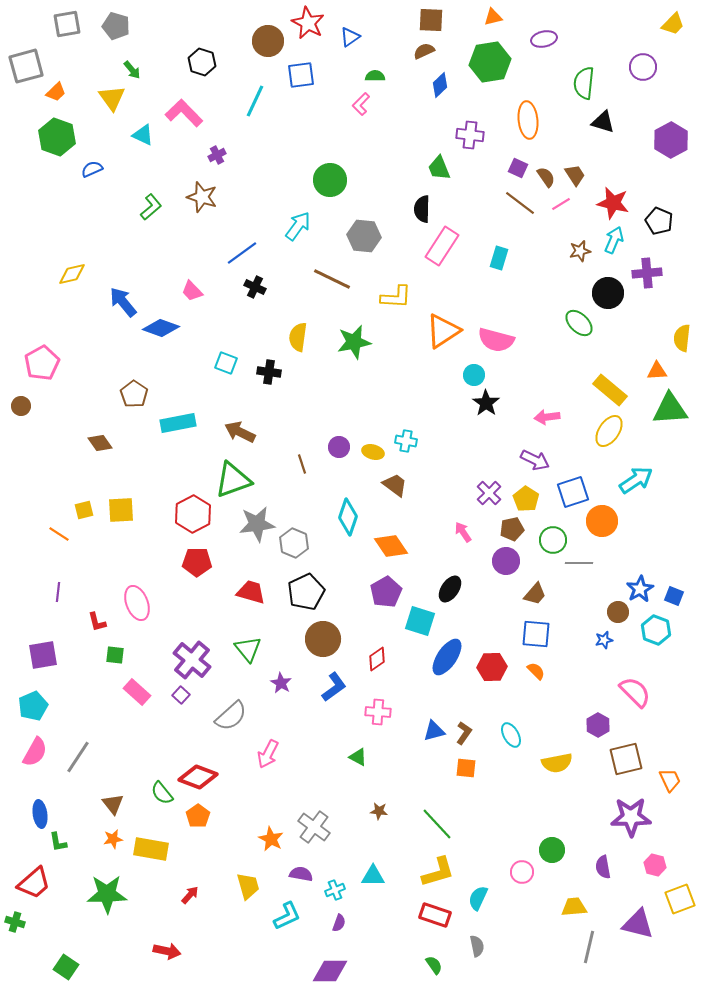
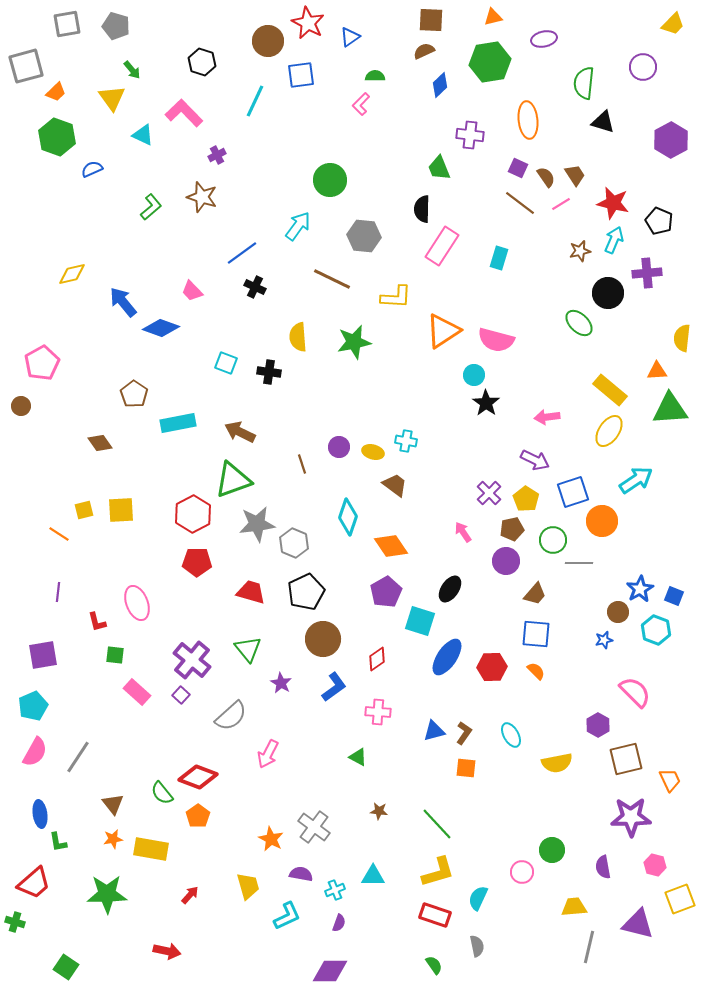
yellow semicircle at (298, 337): rotated 12 degrees counterclockwise
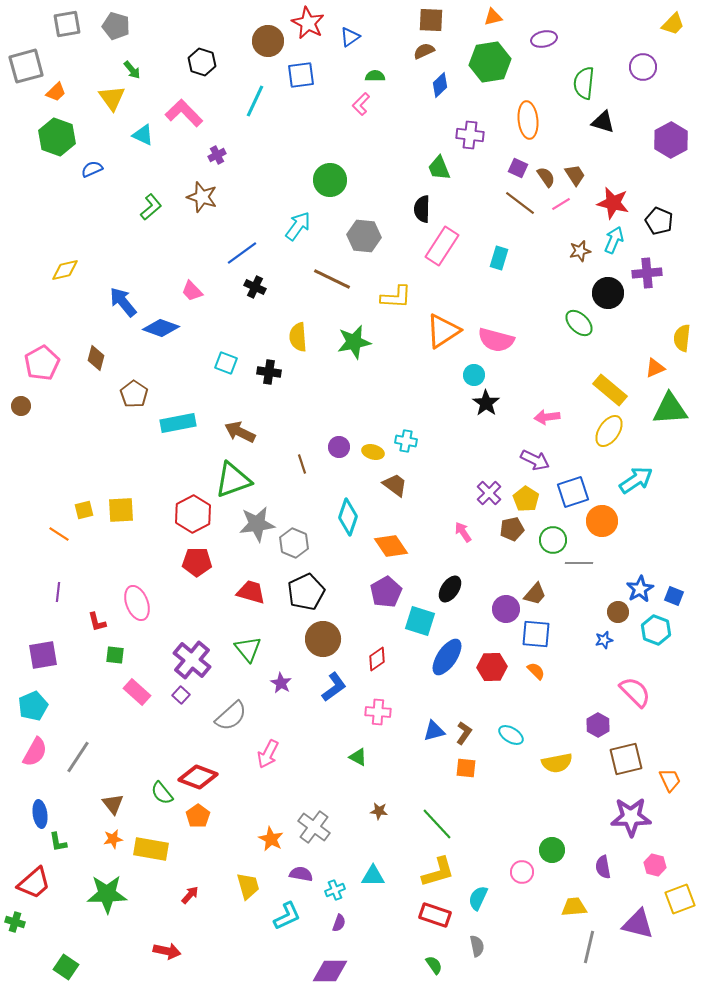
yellow diamond at (72, 274): moved 7 px left, 4 px up
orange triangle at (657, 371): moved 2 px left, 3 px up; rotated 20 degrees counterclockwise
brown diamond at (100, 443): moved 4 px left, 85 px up; rotated 50 degrees clockwise
purple circle at (506, 561): moved 48 px down
cyan ellipse at (511, 735): rotated 30 degrees counterclockwise
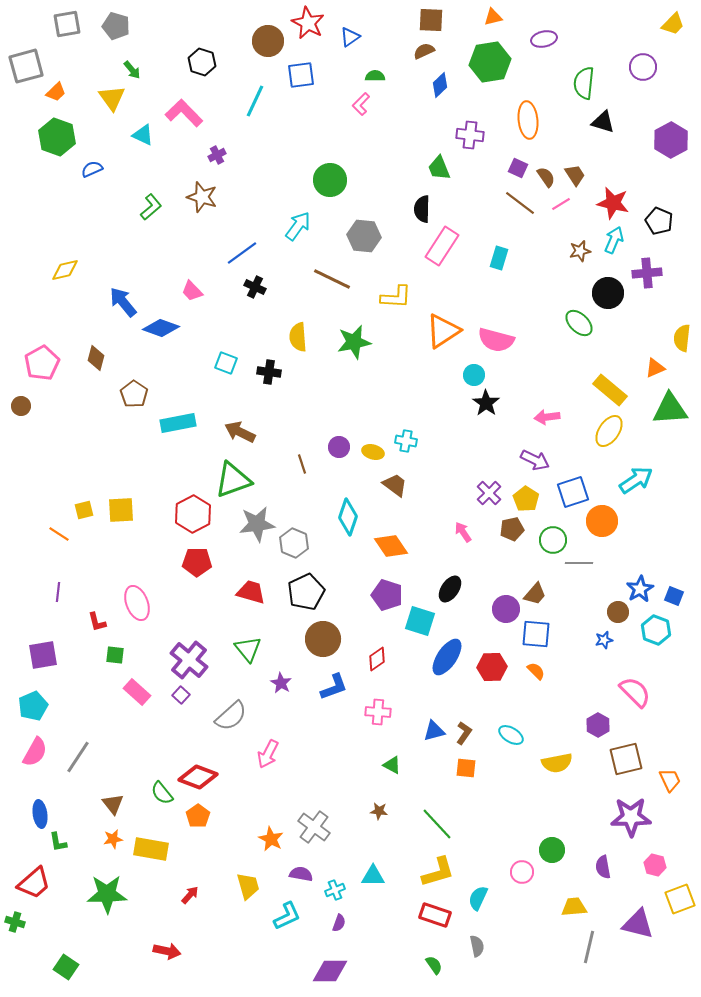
purple pentagon at (386, 592): moved 1 px right, 3 px down; rotated 24 degrees counterclockwise
purple cross at (192, 660): moved 3 px left
blue L-shape at (334, 687): rotated 16 degrees clockwise
green triangle at (358, 757): moved 34 px right, 8 px down
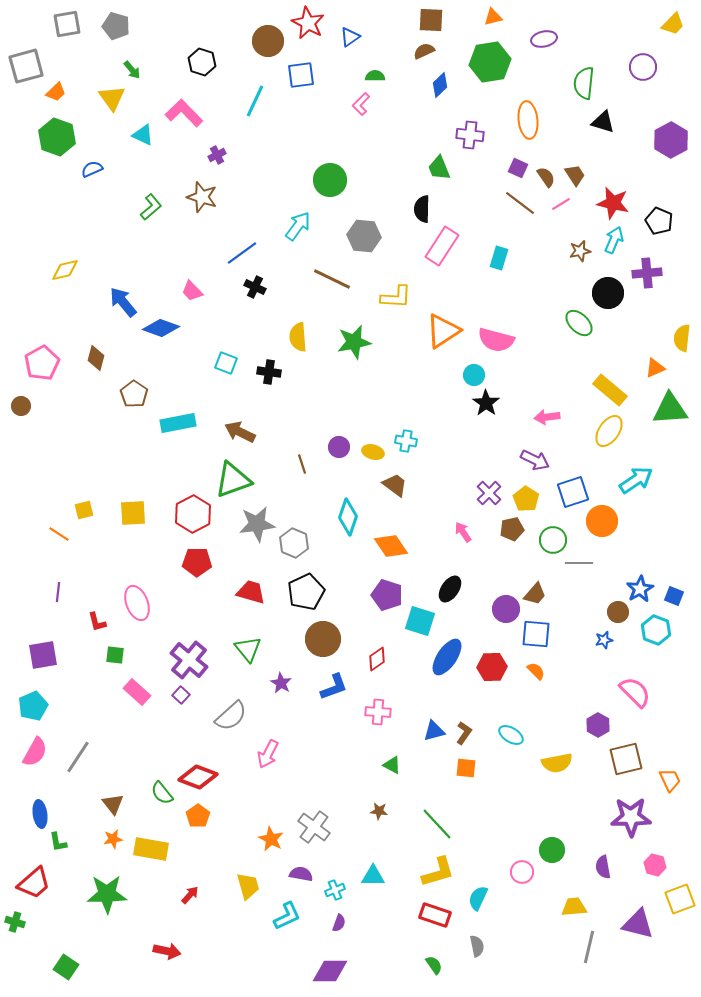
yellow square at (121, 510): moved 12 px right, 3 px down
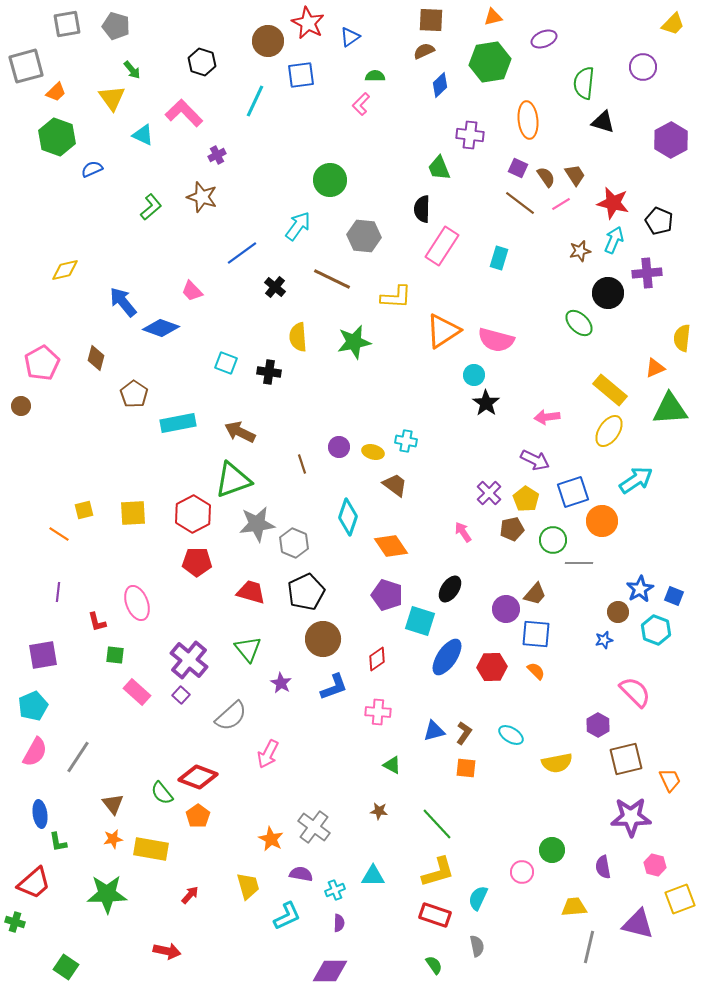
purple ellipse at (544, 39): rotated 10 degrees counterclockwise
black cross at (255, 287): moved 20 px right; rotated 15 degrees clockwise
purple semicircle at (339, 923): rotated 18 degrees counterclockwise
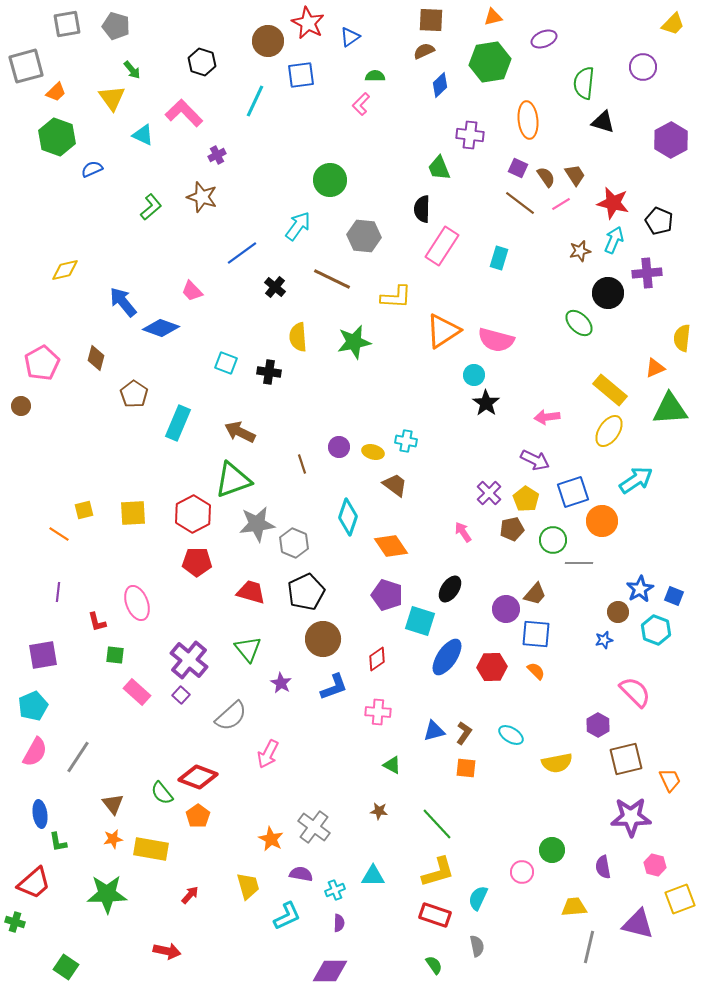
cyan rectangle at (178, 423): rotated 56 degrees counterclockwise
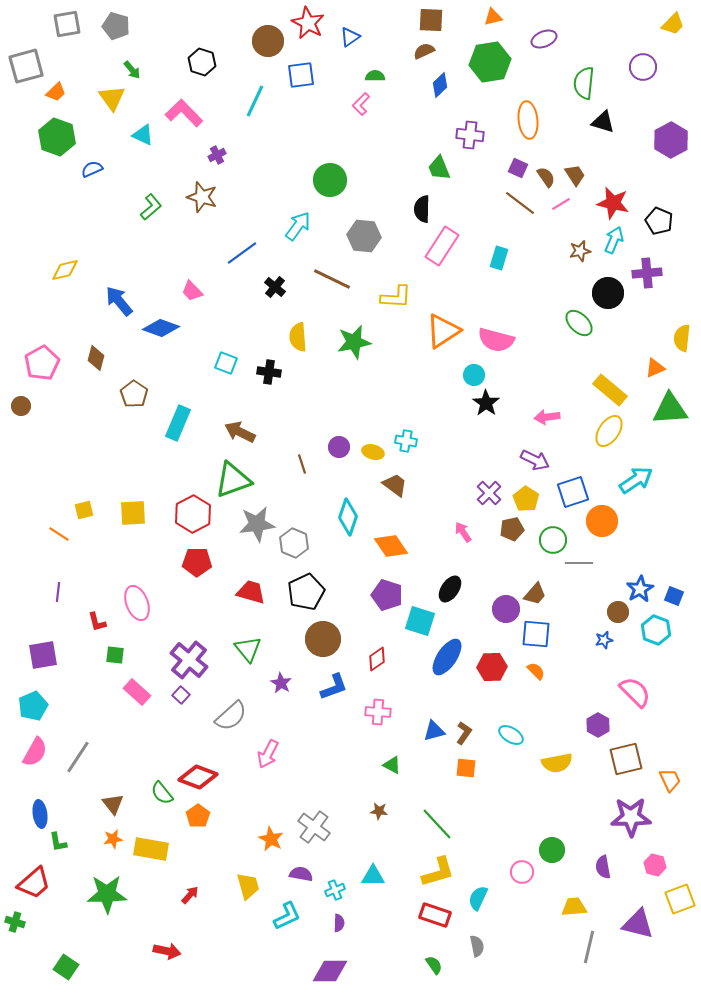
blue arrow at (123, 302): moved 4 px left, 1 px up
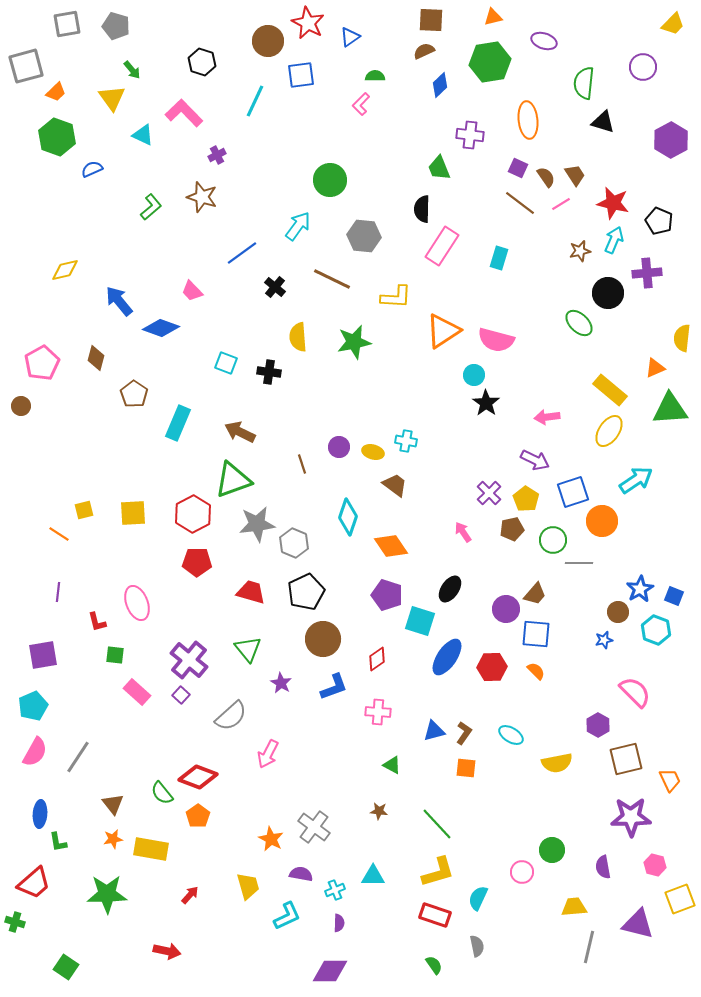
purple ellipse at (544, 39): moved 2 px down; rotated 40 degrees clockwise
blue ellipse at (40, 814): rotated 12 degrees clockwise
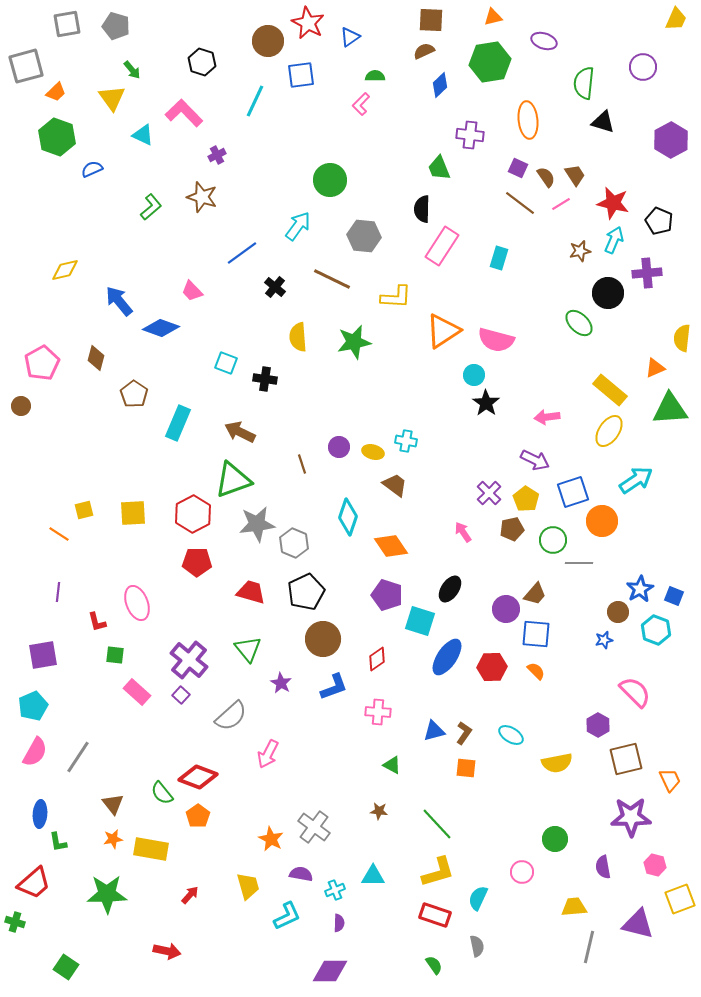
yellow trapezoid at (673, 24): moved 3 px right, 5 px up; rotated 20 degrees counterclockwise
black cross at (269, 372): moved 4 px left, 7 px down
green circle at (552, 850): moved 3 px right, 11 px up
